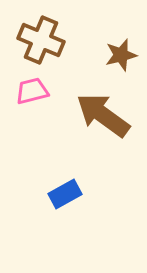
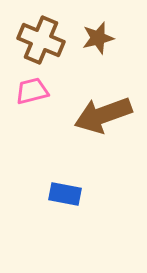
brown star: moved 23 px left, 17 px up
brown arrow: rotated 56 degrees counterclockwise
blue rectangle: rotated 40 degrees clockwise
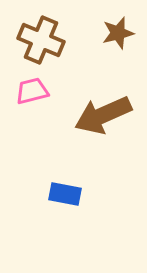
brown star: moved 20 px right, 5 px up
brown arrow: rotated 4 degrees counterclockwise
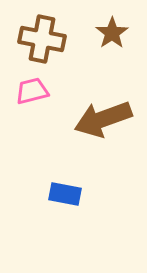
brown star: moved 6 px left; rotated 20 degrees counterclockwise
brown cross: moved 1 px right, 1 px up; rotated 12 degrees counterclockwise
brown arrow: moved 4 px down; rotated 4 degrees clockwise
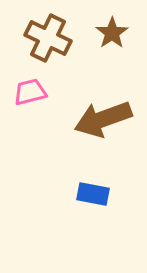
brown cross: moved 6 px right, 1 px up; rotated 15 degrees clockwise
pink trapezoid: moved 2 px left, 1 px down
blue rectangle: moved 28 px right
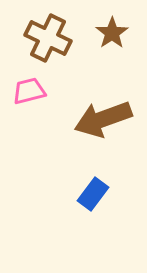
pink trapezoid: moved 1 px left, 1 px up
blue rectangle: rotated 64 degrees counterclockwise
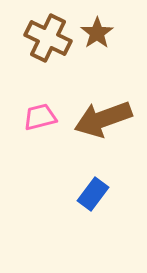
brown star: moved 15 px left
pink trapezoid: moved 11 px right, 26 px down
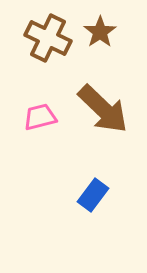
brown star: moved 3 px right, 1 px up
brown arrow: moved 10 px up; rotated 116 degrees counterclockwise
blue rectangle: moved 1 px down
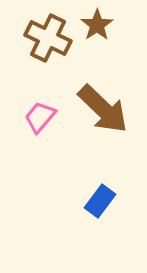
brown star: moved 3 px left, 7 px up
pink trapezoid: rotated 36 degrees counterclockwise
blue rectangle: moved 7 px right, 6 px down
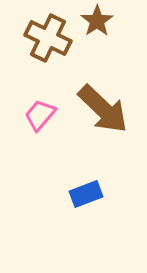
brown star: moved 4 px up
pink trapezoid: moved 2 px up
blue rectangle: moved 14 px left, 7 px up; rotated 32 degrees clockwise
